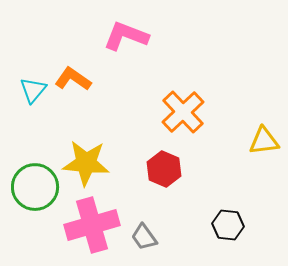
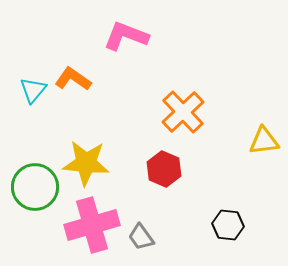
gray trapezoid: moved 3 px left
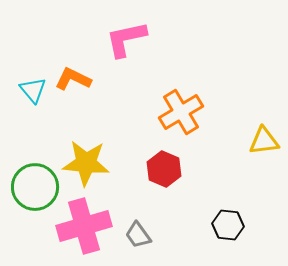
pink L-shape: moved 3 px down; rotated 33 degrees counterclockwise
orange L-shape: rotated 9 degrees counterclockwise
cyan triangle: rotated 20 degrees counterclockwise
orange cross: moved 2 px left; rotated 12 degrees clockwise
pink cross: moved 8 px left, 1 px down
gray trapezoid: moved 3 px left, 2 px up
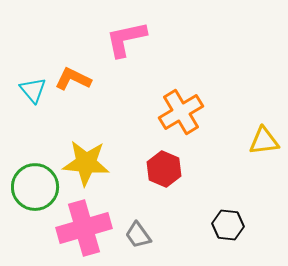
pink cross: moved 2 px down
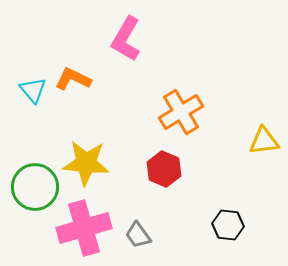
pink L-shape: rotated 48 degrees counterclockwise
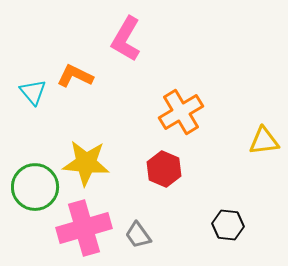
orange L-shape: moved 2 px right, 3 px up
cyan triangle: moved 2 px down
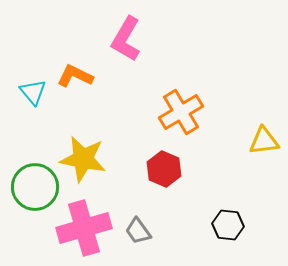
yellow star: moved 3 px left, 4 px up; rotated 6 degrees clockwise
gray trapezoid: moved 4 px up
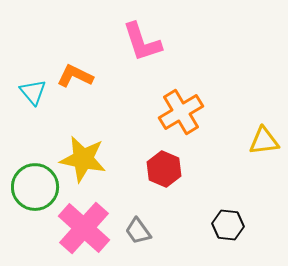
pink L-shape: moved 16 px right, 3 px down; rotated 48 degrees counterclockwise
pink cross: rotated 32 degrees counterclockwise
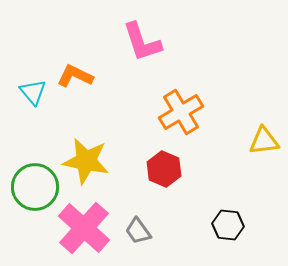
yellow star: moved 3 px right, 2 px down
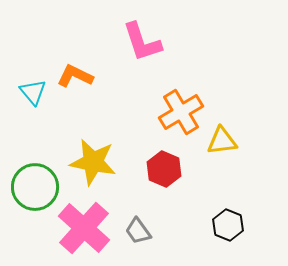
yellow triangle: moved 42 px left
yellow star: moved 7 px right, 1 px down
black hexagon: rotated 16 degrees clockwise
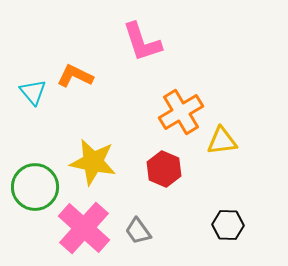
black hexagon: rotated 20 degrees counterclockwise
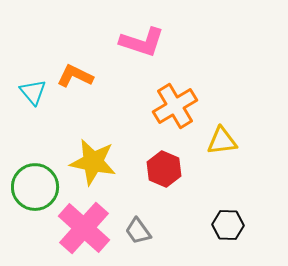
pink L-shape: rotated 54 degrees counterclockwise
orange cross: moved 6 px left, 6 px up
